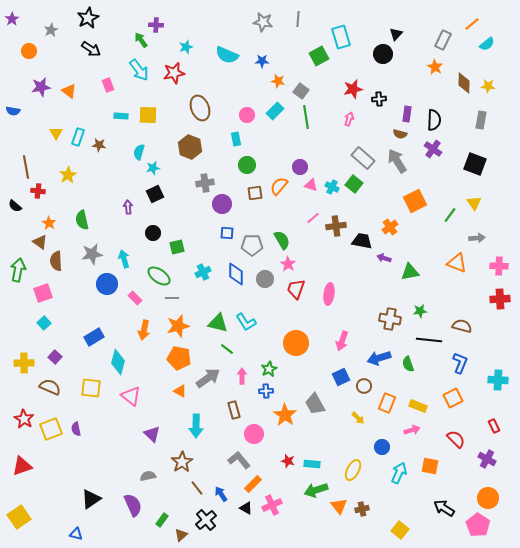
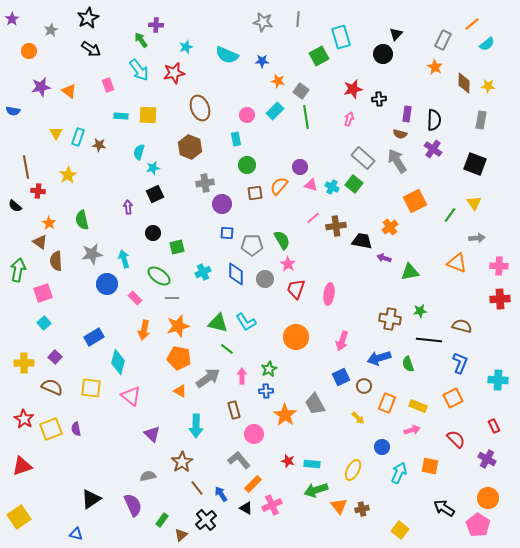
orange circle at (296, 343): moved 6 px up
brown semicircle at (50, 387): moved 2 px right
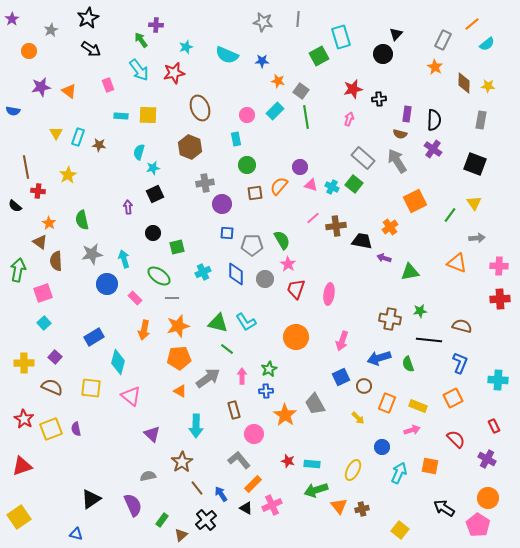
orange pentagon at (179, 358): rotated 15 degrees counterclockwise
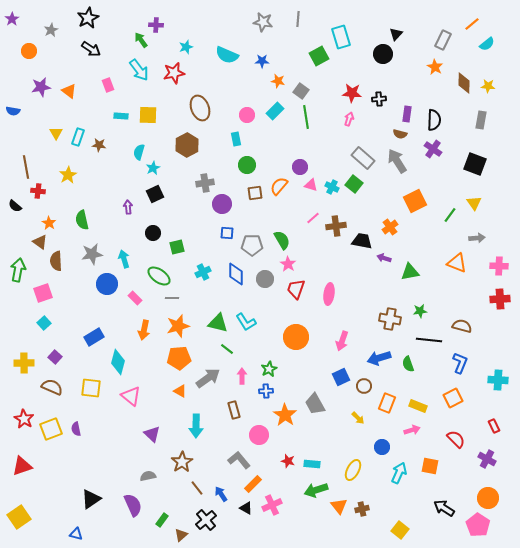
red star at (353, 89): moved 1 px left, 4 px down; rotated 18 degrees clockwise
brown hexagon at (190, 147): moved 3 px left, 2 px up; rotated 10 degrees clockwise
cyan star at (153, 168): rotated 16 degrees counterclockwise
pink circle at (254, 434): moved 5 px right, 1 px down
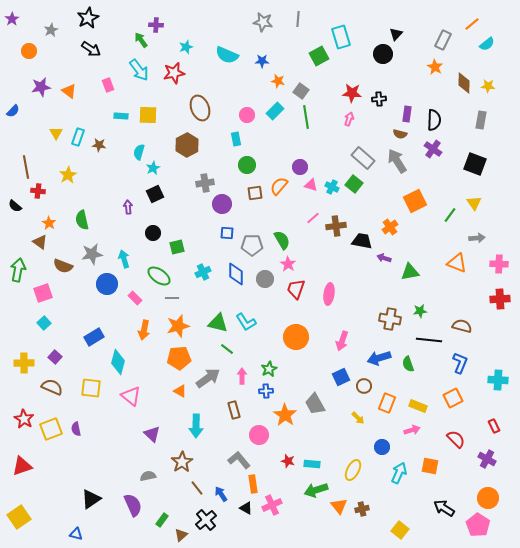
blue semicircle at (13, 111): rotated 56 degrees counterclockwise
brown semicircle at (56, 261): moved 7 px right, 5 px down; rotated 66 degrees counterclockwise
pink cross at (499, 266): moved 2 px up
orange rectangle at (253, 484): rotated 54 degrees counterclockwise
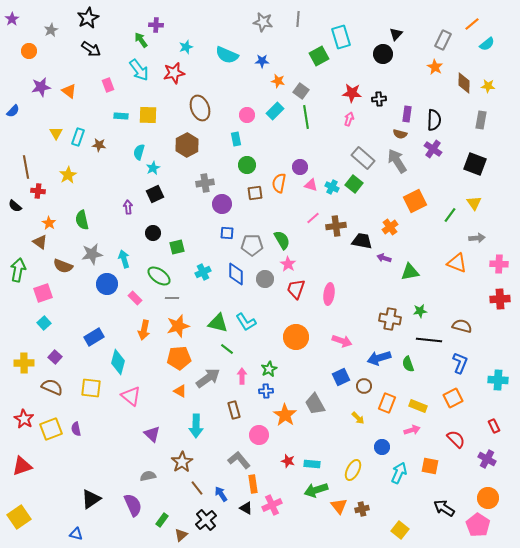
orange semicircle at (279, 186): moved 3 px up; rotated 30 degrees counterclockwise
pink arrow at (342, 341): rotated 90 degrees counterclockwise
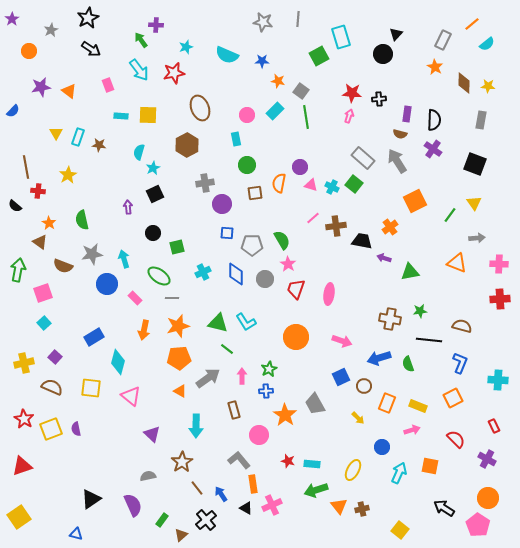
pink arrow at (349, 119): moved 3 px up
yellow cross at (24, 363): rotated 12 degrees counterclockwise
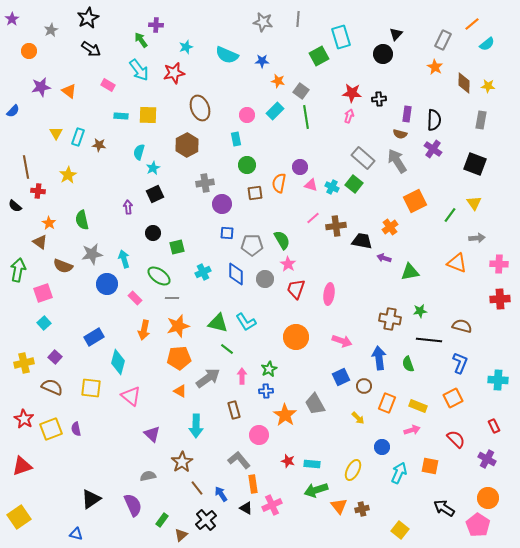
pink rectangle at (108, 85): rotated 40 degrees counterclockwise
blue arrow at (379, 358): rotated 100 degrees clockwise
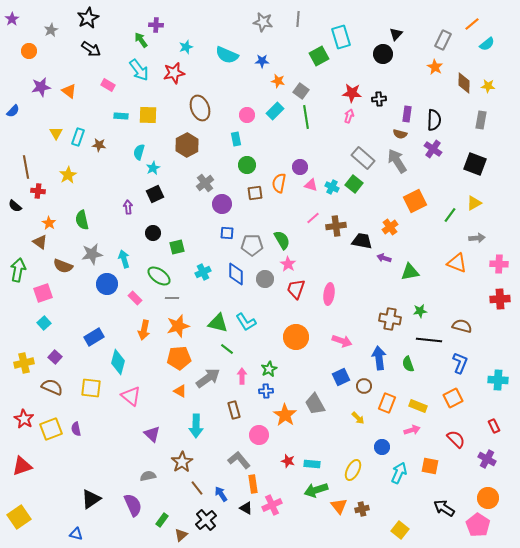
gray cross at (205, 183): rotated 30 degrees counterclockwise
yellow triangle at (474, 203): rotated 35 degrees clockwise
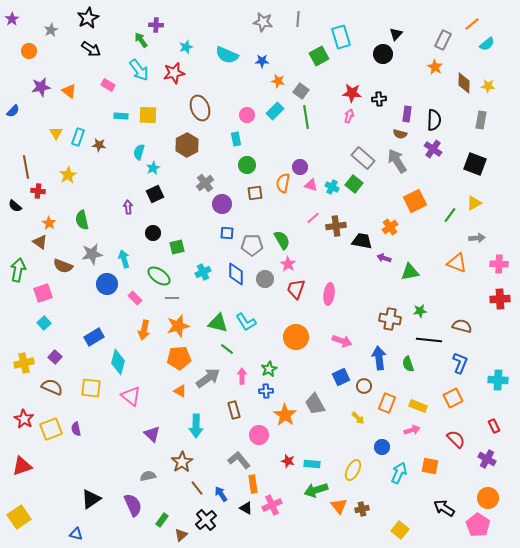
orange semicircle at (279, 183): moved 4 px right
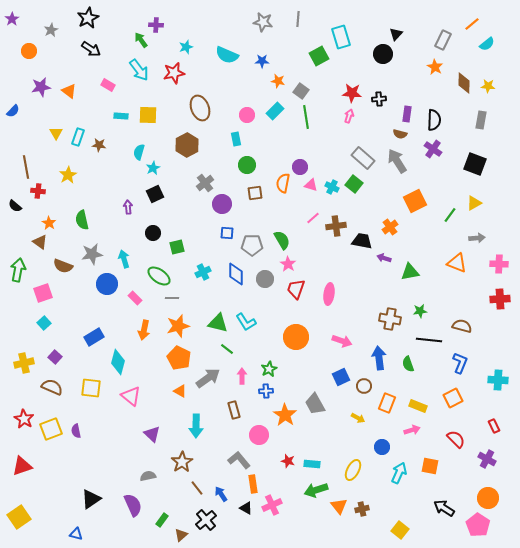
orange pentagon at (179, 358): rotated 30 degrees clockwise
yellow arrow at (358, 418): rotated 16 degrees counterclockwise
purple semicircle at (76, 429): moved 2 px down
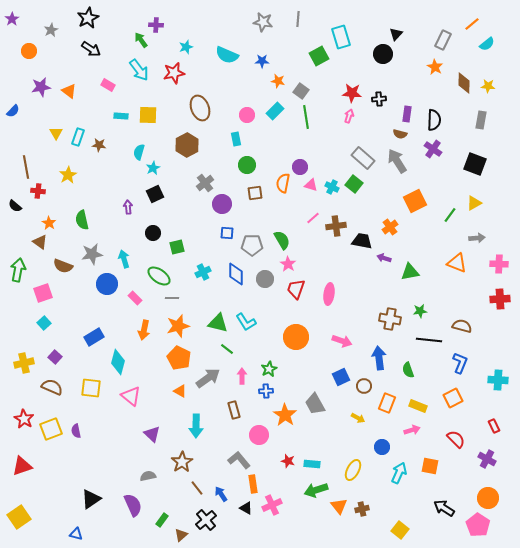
green semicircle at (408, 364): moved 6 px down
